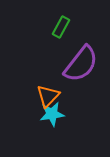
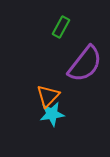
purple semicircle: moved 4 px right
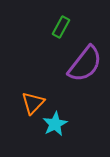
orange triangle: moved 15 px left, 7 px down
cyan star: moved 3 px right, 10 px down; rotated 20 degrees counterclockwise
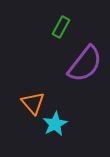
orange triangle: rotated 25 degrees counterclockwise
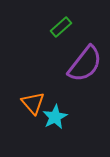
green rectangle: rotated 20 degrees clockwise
cyan star: moved 7 px up
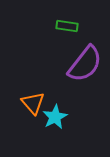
green rectangle: moved 6 px right, 1 px up; rotated 50 degrees clockwise
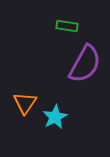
purple semicircle: rotated 9 degrees counterclockwise
orange triangle: moved 8 px left; rotated 15 degrees clockwise
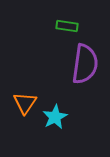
purple semicircle: rotated 21 degrees counterclockwise
